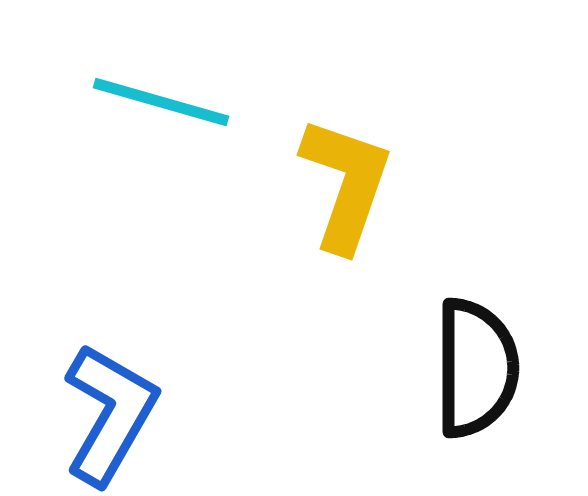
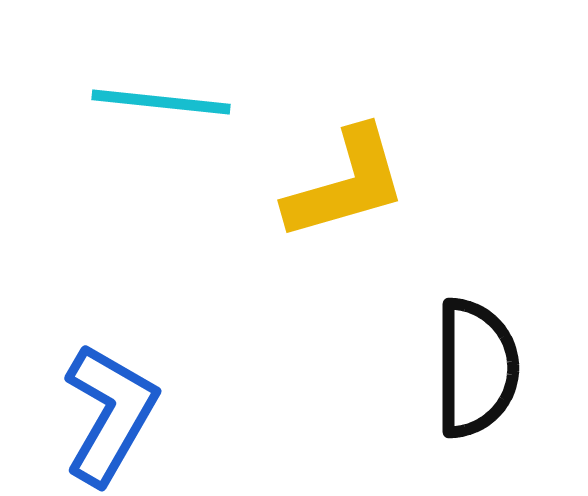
cyan line: rotated 10 degrees counterclockwise
yellow L-shape: rotated 55 degrees clockwise
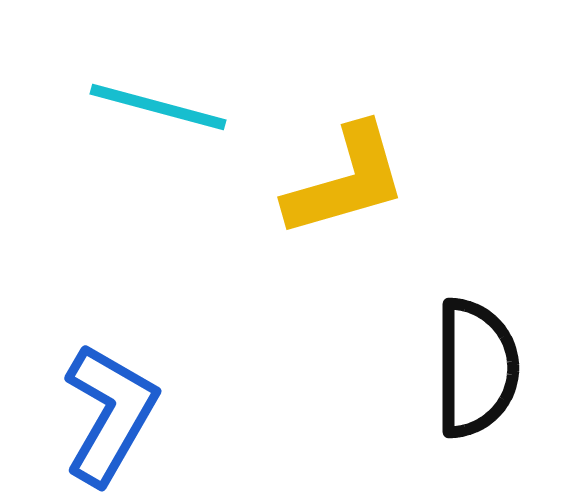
cyan line: moved 3 px left, 5 px down; rotated 9 degrees clockwise
yellow L-shape: moved 3 px up
